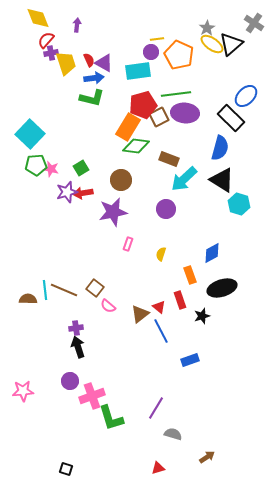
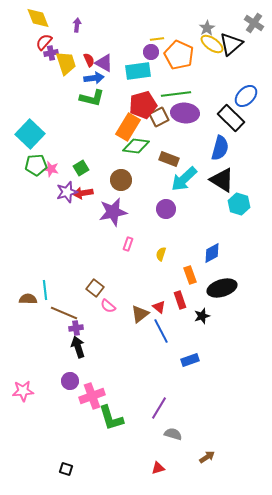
red semicircle at (46, 40): moved 2 px left, 2 px down
brown line at (64, 290): moved 23 px down
purple line at (156, 408): moved 3 px right
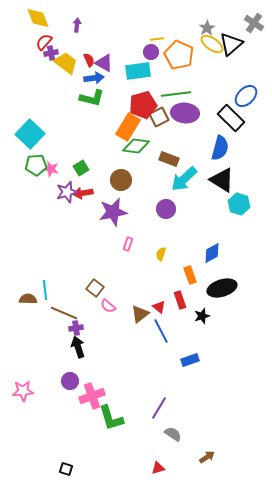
yellow trapezoid at (66, 63): rotated 35 degrees counterclockwise
gray semicircle at (173, 434): rotated 18 degrees clockwise
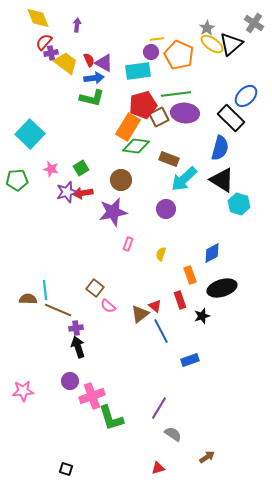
green pentagon at (36, 165): moved 19 px left, 15 px down
red triangle at (159, 307): moved 4 px left, 1 px up
brown line at (64, 313): moved 6 px left, 3 px up
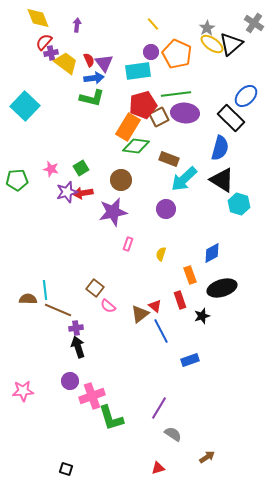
yellow line at (157, 39): moved 4 px left, 15 px up; rotated 56 degrees clockwise
orange pentagon at (179, 55): moved 2 px left, 1 px up
purple triangle at (104, 63): rotated 24 degrees clockwise
cyan square at (30, 134): moved 5 px left, 28 px up
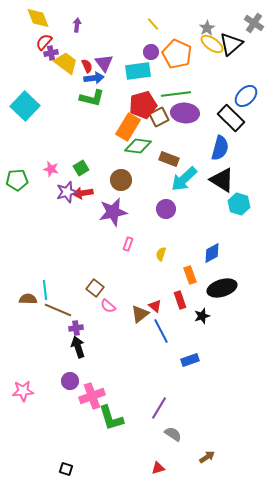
red semicircle at (89, 60): moved 2 px left, 6 px down
green diamond at (136, 146): moved 2 px right
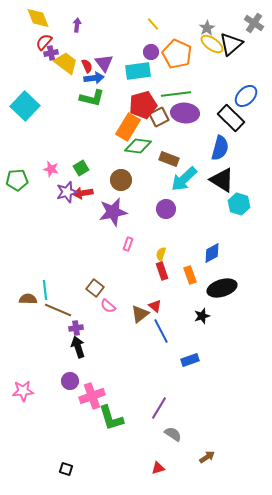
red rectangle at (180, 300): moved 18 px left, 29 px up
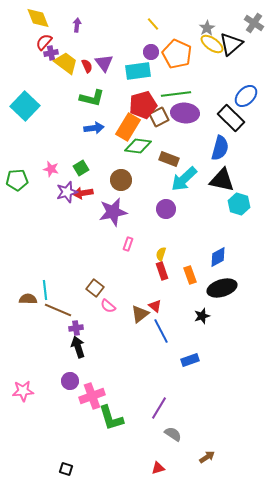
blue arrow at (94, 78): moved 50 px down
black triangle at (222, 180): rotated 20 degrees counterclockwise
blue diamond at (212, 253): moved 6 px right, 4 px down
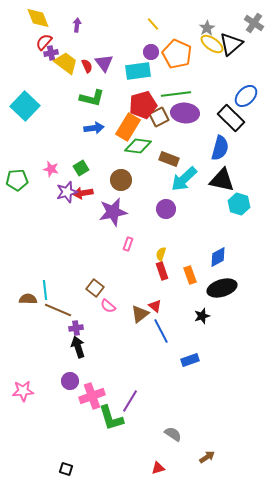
purple line at (159, 408): moved 29 px left, 7 px up
